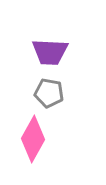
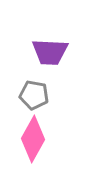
gray pentagon: moved 15 px left, 2 px down
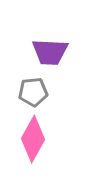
gray pentagon: moved 1 px left, 3 px up; rotated 16 degrees counterclockwise
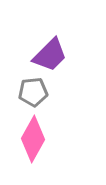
purple trapezoid: moved 3 px down; rotated 48 degrees counterclockwise
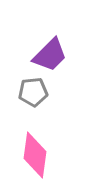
pink diamond: moved 2 px right, 16 px down; rotated 21 degrees counterclockwise
